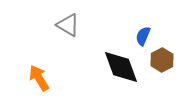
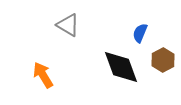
blue semicircle: moved 3 px left, 3 px up
brown hexagon: moved 1 px right
orange arrow: moved 4 px right, 3 px up
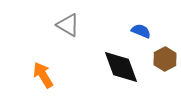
blue semicircle: moved 1 px right, 2 px up; rotated 90 degrees clockwise
brown hexagon: moved 2 px right, 1 px up
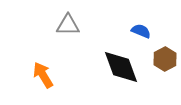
gray triangle: rotated 30 degrees counterclockwise
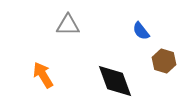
blue semicircle: rotated 150 degrees counterclockwise
brown hexagon: moved 1 px left, 2 px down; rotated 15 degrees counterclockwise
black diamond: moved 6 px left, 14 px down
